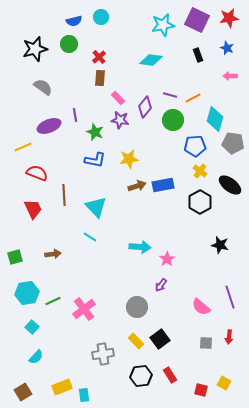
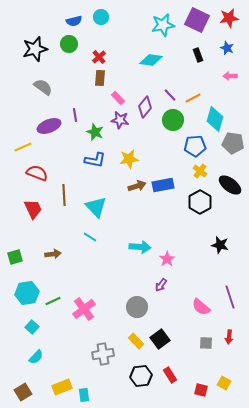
purple line at (170, 95): rotated 32 degrees clockwise
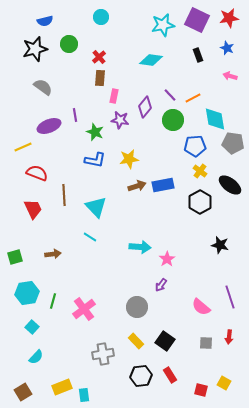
blue semicircle at (74, 21): moved 29 px left
pink arrow at (230, 76): rotated 16 degrees clockwise
pink rectangle at (118, 98): moved 4 px left, 2 px up; rotated 56 degrees clockwise
cyan diamond at (215, 119): rotated 25 degrees counterclockwise
green line at (53, 301): rotated 49 degrees counterclockwise
black square at (160, 339): moved 5 px right, 2 px down; rotated 18 degrees counterclockwise
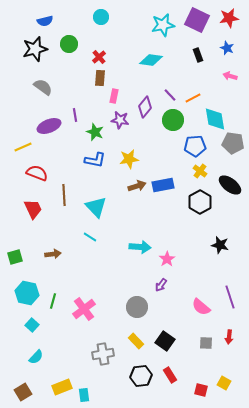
cyan hexagon at (27, 293): rotated 20 degrees clockwise
cyan square at (32, 327): moved 2 px up
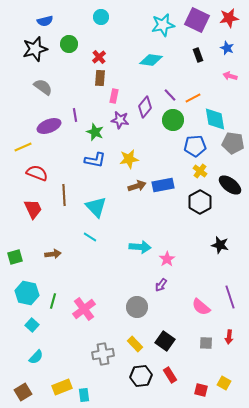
yellow rectangle at (136, 341): moved 1 px left, 3 px down
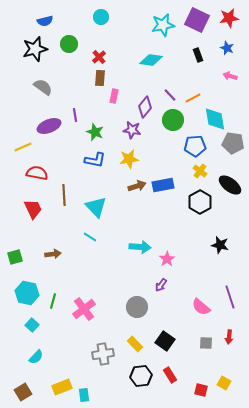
purple star at (120, 120): moved 12 px right, 10 px down
red semicircle at (37, 173): rotated 10 degrees counterclockwise
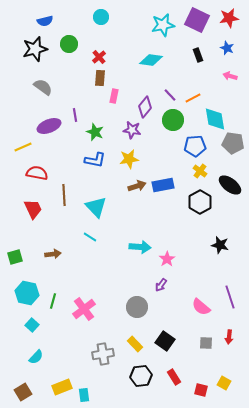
red rectangle at (170, 375): moved 4 px right, 2 px down
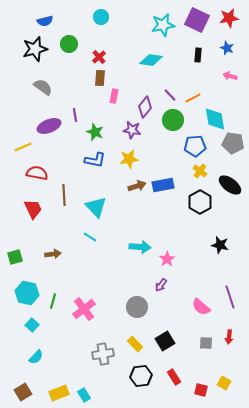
black rectangle at (198, 55): rotated 24 degrees clockwise
black square at (165, 341): rotated 24 degrees clockwise
yellow rectangle at (62, 387): moved 3 px left, 6 px down
cyan rectangle at (84, 395): rotated 24 degrees counterclockwise
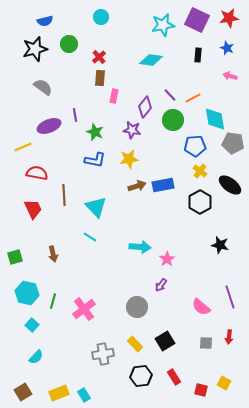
brown arrow at (53, 254): rotated 84 degrees clockwise
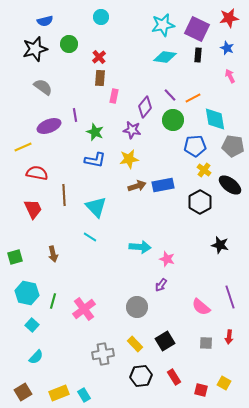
purple square at (197, 20): moved 9 px down
cyan diamond at (151, 60): moved 14 px right, 3 px up
pink arrow at (230, 76): rotated 48 degrees clockwise
gray pentagon at (233, 143): moved 3 px down
yellow cross at (200, 171): moved 4 px right, 1 px up
pink star at (167, 259): rotated 21 degrees counterclockwise
